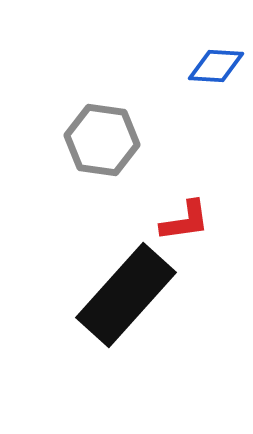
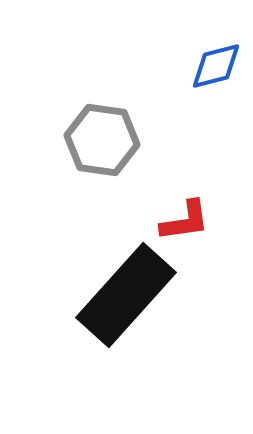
blue diamond: rotated 18 degrees counterclockwise
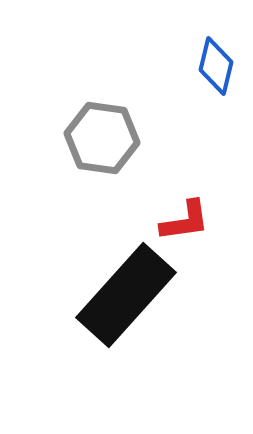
blue diamond: rotated 62 degrees counterclockwise
gray hexagon: moved 2 px up
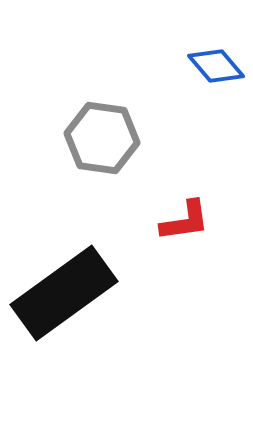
blue diamond: rotated 54 degrees counterclockwise
black rectangle: moved 62 px left, 2 px up; rotated 12 degrees clockwise
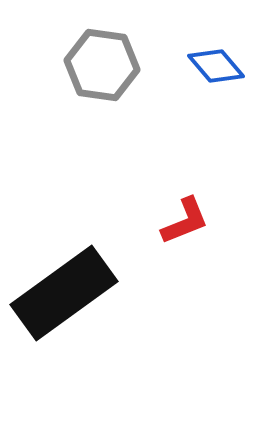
gray hexagon: moved 73 px up
red L-shape: rotated 14 degrees counterclockwise
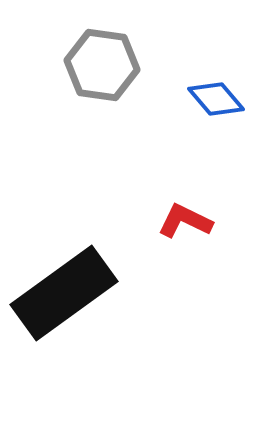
blue diamond: moved 33 px down
red L-shape: rotated 132 degrees counterclockwise
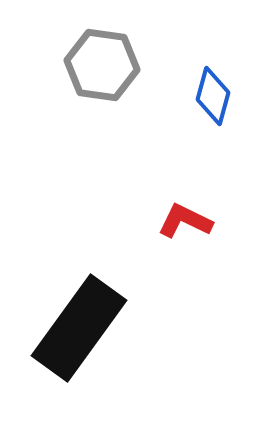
blue diamond: moved 3 px left, 3 px up; rotated 56 degrees clockwise
black rectangle: moved 15 px right, 35 px down; rotated 18 degrees counterclockwise
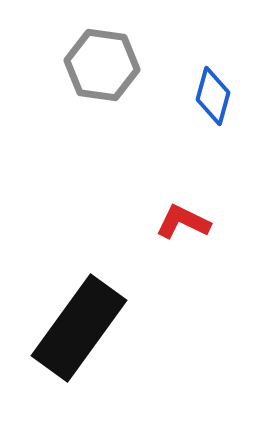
red L-shape: moved 2 px left, 1 px down
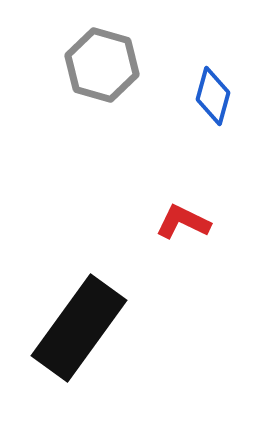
gray hexagon: rotated 8 degrees clockwise
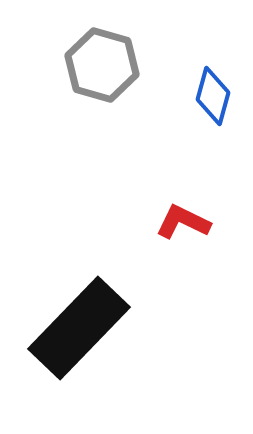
black rectangle: rotated 8 degrees clockwise
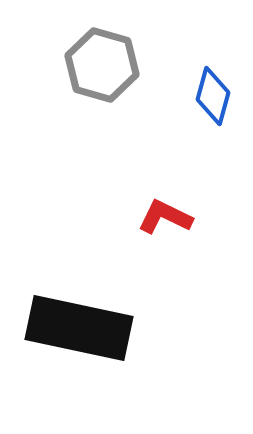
red L-shape: moved 18 px left, 5 px up
black rectangle: rotated 58 degrees clockwise
